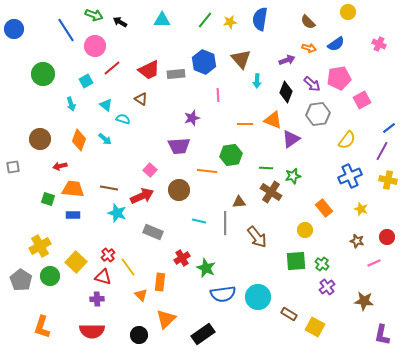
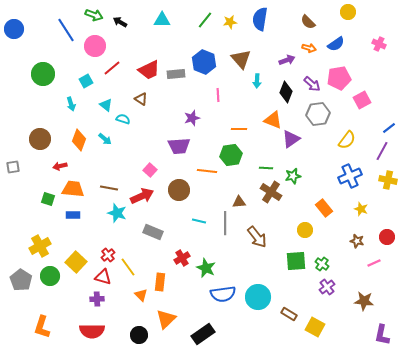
orange line at (245, 124): moved 6 px left, 5 px down
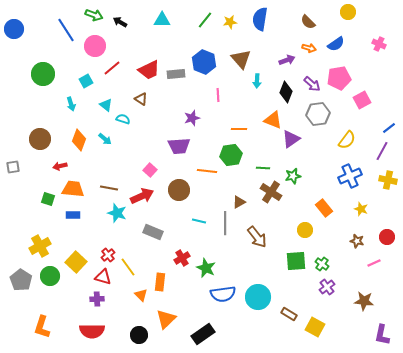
green line at (266, 168): moved 3 px left
brown triangle at (239, 202): rotated 24 degrees counterclockwise
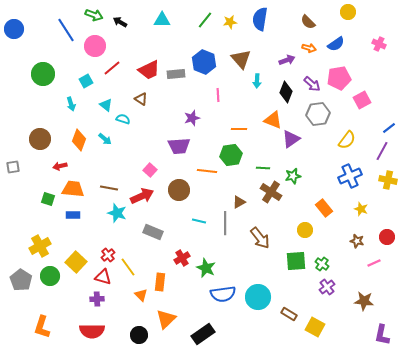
brown arrow at (257, 237): moved 3 px right, 1 px down
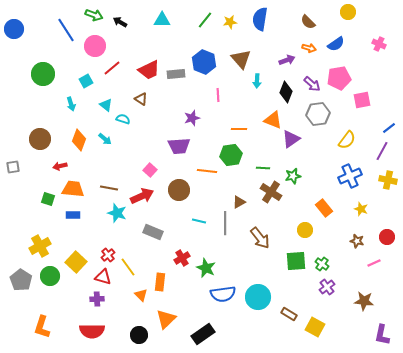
pink square at (362, 100): rotated 18 degrees clockwise
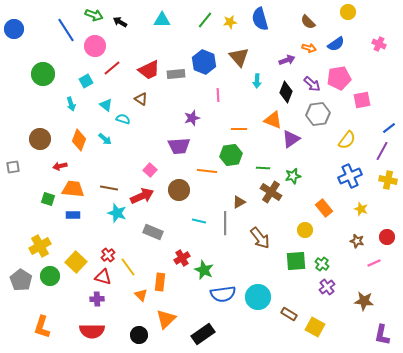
blue semicircle at (260, 19): rotated 25 degrees counterclockwise
brown triangle at (241, 59): moved 2 px left, 2 px up
green star at (206, 268): moved 2 px left, 2 px down
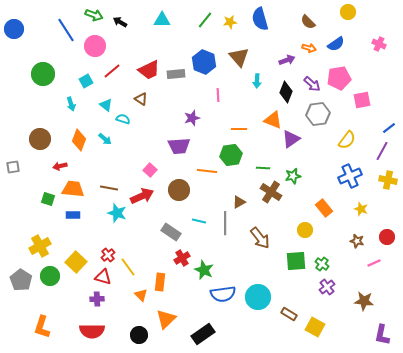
red line at (112, 68): moved 3 px down
gray rectangle at (153, 232): moved 18 px right; rotated 12 degrees clockwise
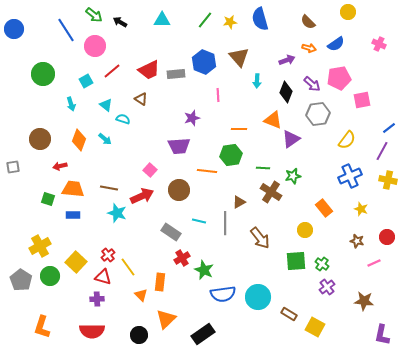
green arrow at (94, 15): rotated 18 degrees clockwise
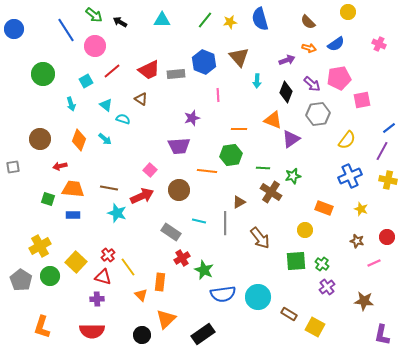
orange rectangle at (324, 208): rotated 30 degrees counterclockwise
black circle at (139, 335): moved 3 px right
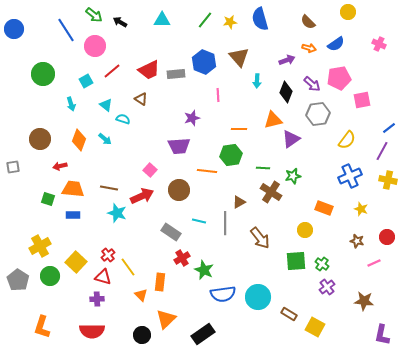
orange triangle at (273, 120): rotated 36 degrees counterclockwise
gray pentagon at (21, 280): moved 3 px left
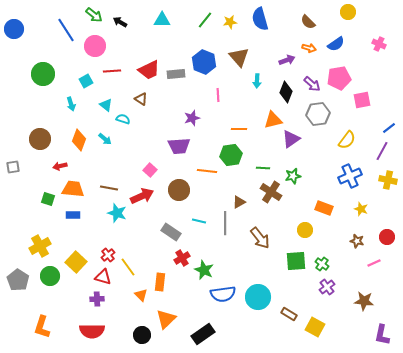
red line at (112, 71): rotated 36 degrees clockwise
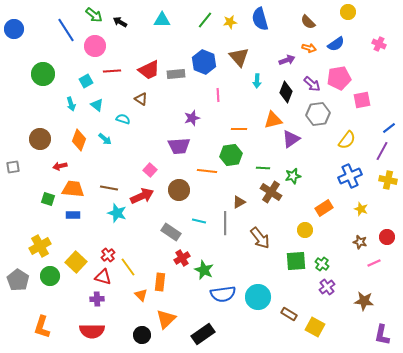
cyan triangle at (106, 105): moved 9 px left
orange rectangle at (324, 208): rotated 54 degrees counterclockwise
brown star at (357, 241): moved 3 px right, 1 px down
